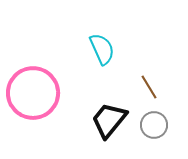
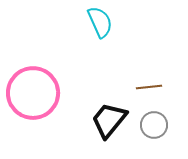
cyan semicircle: moved 2 px left, 27 px up
brown line: rotated 65 degrees counterclockwise
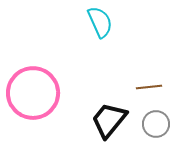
gray circle: moved 2 px right, 1 px up
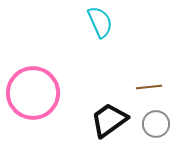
black trapezoid: rotated 15 degrees clockwise
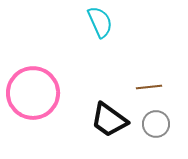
black trapezoid: rotated 108 degrees counterclockwise
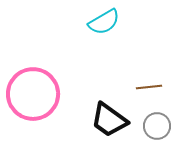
cyan semicircle: moved 4 px right; rotated 84 degrees clockwise
pink circle: moved 1 px down
gray circle: moved 1 px right, 2 px down
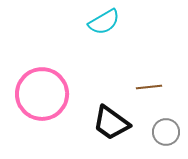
pink circle: moved 9 px right
black trapezoid: moved 2 px right, 3 px down
gray circle: moved 9 px right, 6 px down
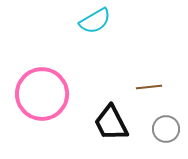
cyan semicircle: moved 9 px left, 1 px up
black trapezoid: rotated 27 degrees clockwise
gray circle: moved 3 px up
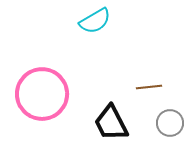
gray circle: moved 4 px right, 6 px up
